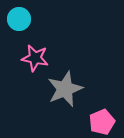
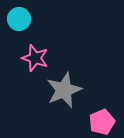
pink star: rotated 8 degrees clockwise
gray star: moved 1 px left, 1 px down
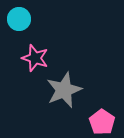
pink pentagon: rotated 15 degrees counterclockwise
